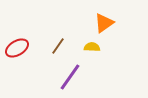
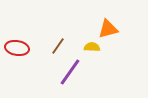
orange triangle: moved 4 px right, 6 px down; rotated 20 degrees clockwise
red ellipse: rotated 40 degrees clockwise
purple line: moved 5 px up
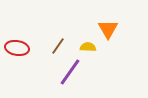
orange triangle: rotated 45 degrees counterclockwise
yellow semicircle: moved 4 px left
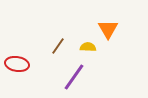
red ellipse: moved 16 px down
purple line: moved 4 px right, 5 px down
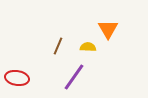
brown line: rotated 12 degrees counterclockwise
red ellipse: moved 14 px down
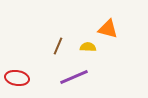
orange triangle: rotated 45 degrees counterclockwise
purple line: rotated 32 degrees clockwise
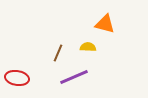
orange triangle: moved 3 px left, 5 px up
brown line: moved 7 px down
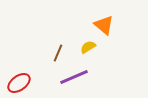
orange triangle: moved 1 px left, 1 px down; rotated 25 degrees clockwise
yellow semicircle: rotated 35 degrees counterclockwise
red ellipse: moved 2 px right, 5 px down; rotated 45 degrees counterclockwise
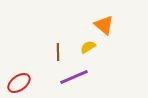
brown line: moved 1 px up; rotated 24 degrees counterclockwise
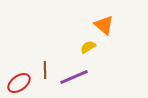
brown line: moved 13 px left, 18 px down
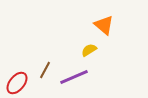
yellow semicircle: moved 1 px right, 3 px down
brown line: rotated 30 degrees clockwise
red ellipse: moved 2 px left; rotated 15 degrees counterclockwise
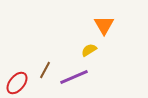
orange triangle: rotated 20 degrees clockwise
